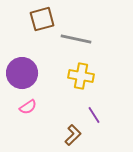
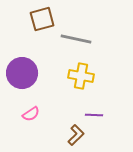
pink semicircle: moved 3 px right, 7 px down
purple line: rotated 54 degrees counterclockwise
brown L-shape: moved 3 px right
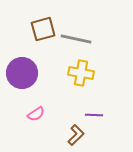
brown square: moved 1 px right, 10 px down
yellow cross: moved 3 px up
pink semicircle: moved 5 px right
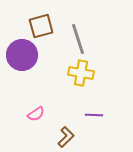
brown square: moved 2 px left, 3 px up
gray line: moved 2 px right; rotated 60 degrees clockwise
purple circle: moved 18 px up
brown L-shape: moved 10 px left, 2 px down
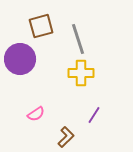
purple circle: moved 2 px left, 4 px down
yellow cross: rotated 10 degrees counterclockwise
purple line: rotated 60 degrees counterclockwise
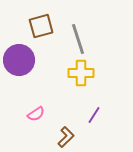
purple circle: moved 1 px left, 1 px down
